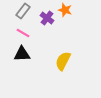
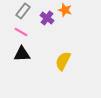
pink line: moved 2 px left, 1 px up
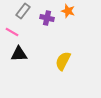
orange star: moved 3 px right, 1 px down
purple cross: rotated 24 degrees counterclockwise
pink line: moved 9 px left
black triangle: moved 3 px left
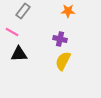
orange star: rotated 16 degrees counterclockwise
purple cross: moved 13 px right, 21 px down
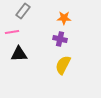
orange star: moved 4 px left, 7 px down
pink line: rotated 40 degrees counterclockwise
yellow semicircle: moved 4 px down
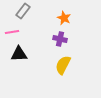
orange star: rotated 24 degrees clockwise
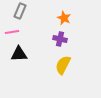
gray rectangle: moved 3 px left; rotated 14 degrees counterclockwise
